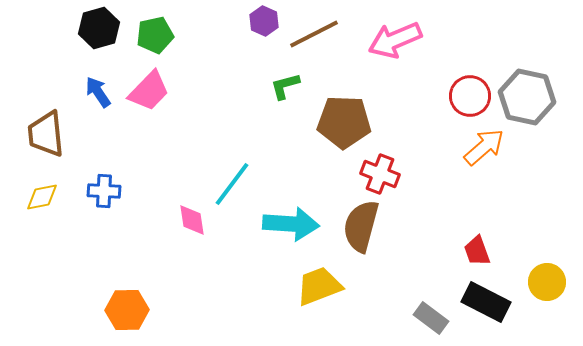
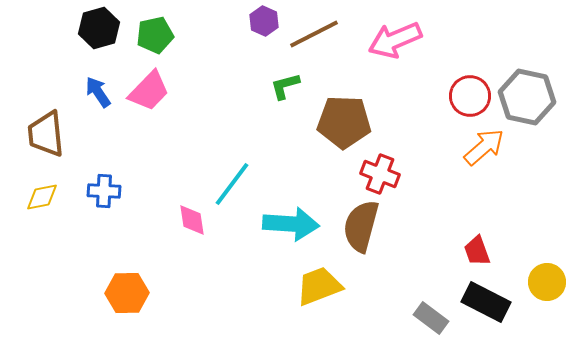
orange hexagon: moved 17 px up
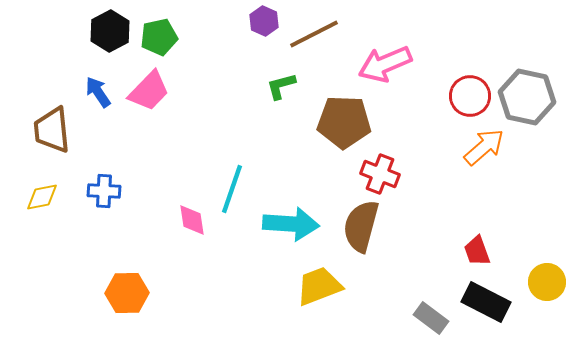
black hexagon: moved 11 px right, 3 px down; rotated 12 degrees counterclockwise
green pentagon: moved 4 px right, 2 px down
pink arrow: moved 10 px left, 24 px down
green L-shape: moved 4 px left
brown trapezoid: moved 6 px right, 4 px up
cyan line: moved 5 px down; rotated 18 degrees counterclockwise
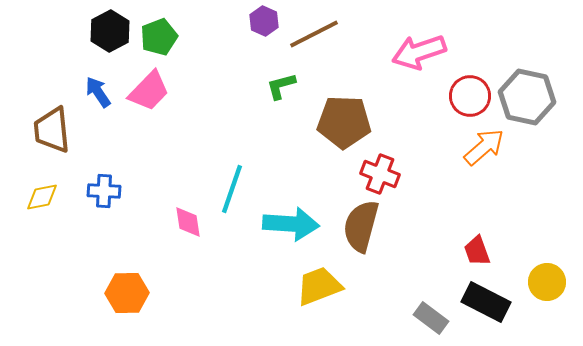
green pentagon: rotated 9 degrees counterclockwise
pink arrow: moved 34 px right, 12 px up; rotated 4 degrees clockwise
pink diamond: moved 4 px left, 2 px down
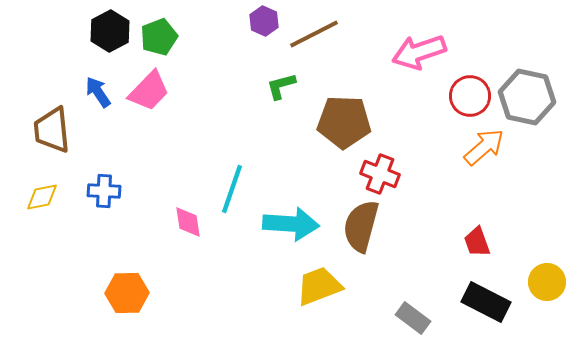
red trapezoid: moved 9 px up
gray rectangle: moved 18 px left
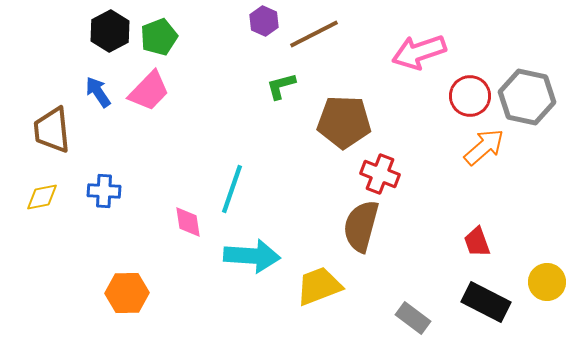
cyan arrow: moved 39 px left, 32 px down
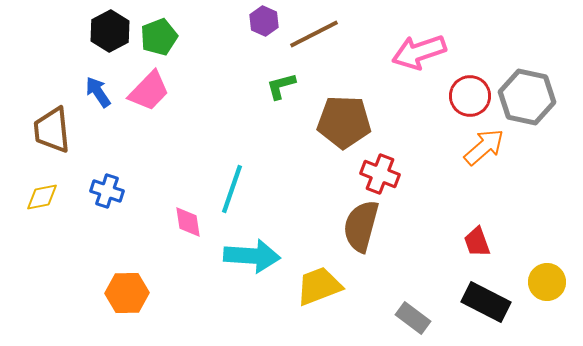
blue cross: moved 3 px right; rotated 16 degrees clockwise
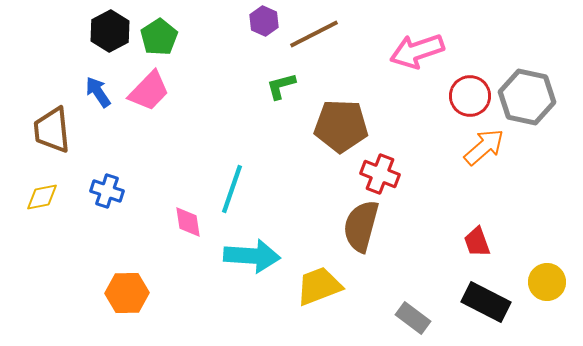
green pentagon: rotated 12 degrees counterclockwise
pink arrow: moved 2 px left, 1 px up
brown pentagon: moved 3 px left, 4 px down
